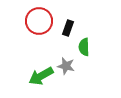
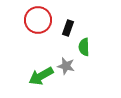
red circle: moved 1 px left, 1 px up
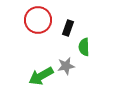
gray star: rotated 24 degrees counterclockwise
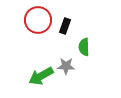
black rectangle: moved 3 px left, 2 px up
gray star: rotated 12 degrees clockwise
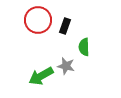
gray star: rotated 12 degrees clockwise
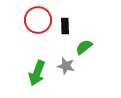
black rectangle: rotated 21 degrees counterclockwise
green semicircle: rotated 54 degrees clockwise
green arrow: moved 4 px left, 3 px up; rotated 40 degrees counterclockwise
